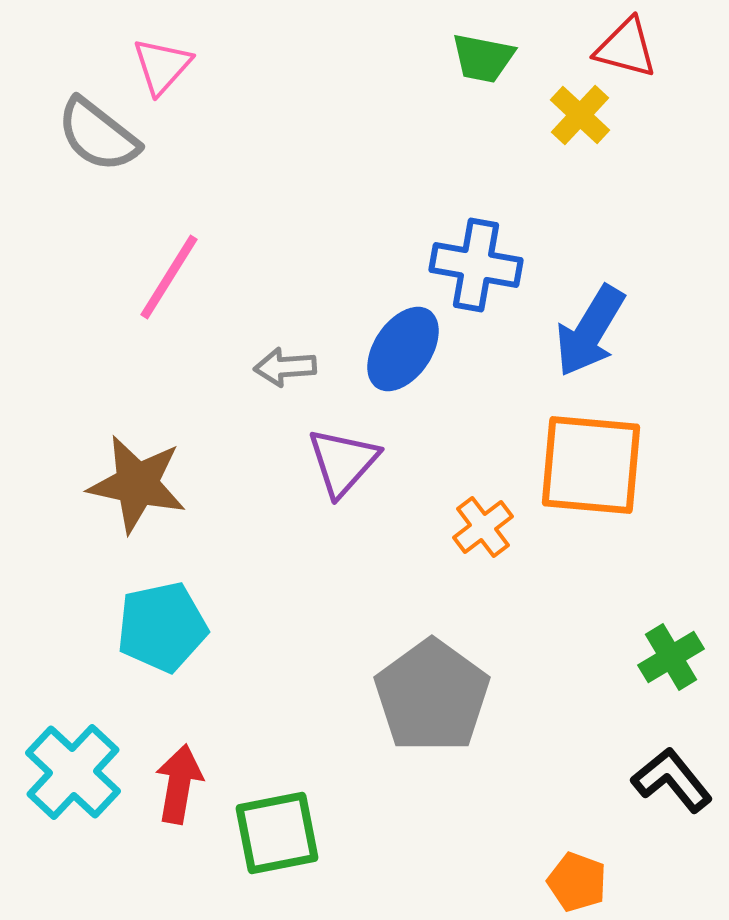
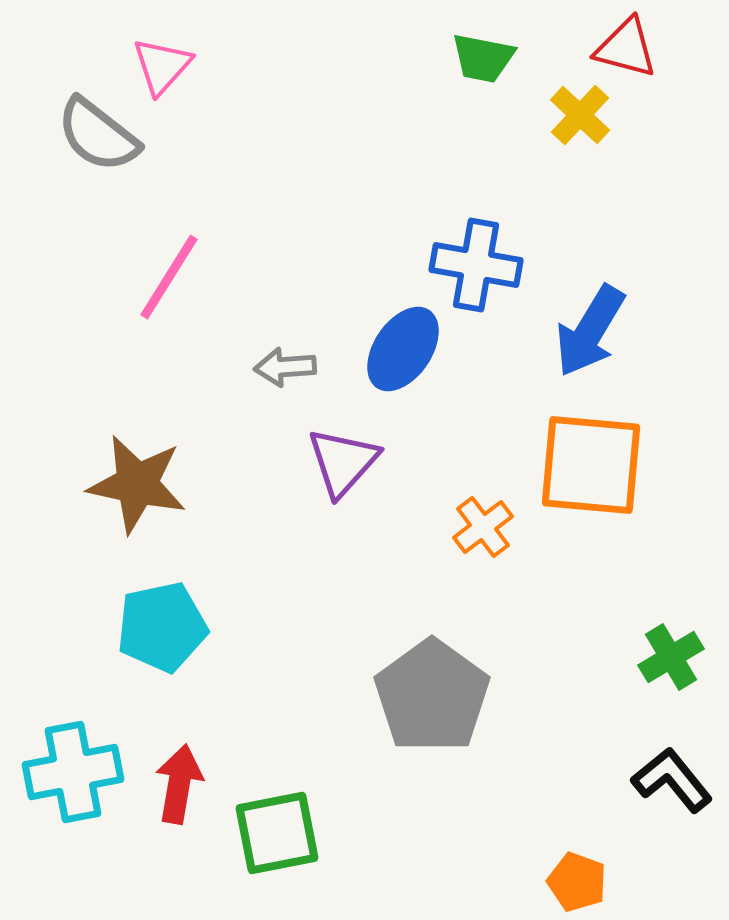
cyan cross: rotated 36 degrees clockwise
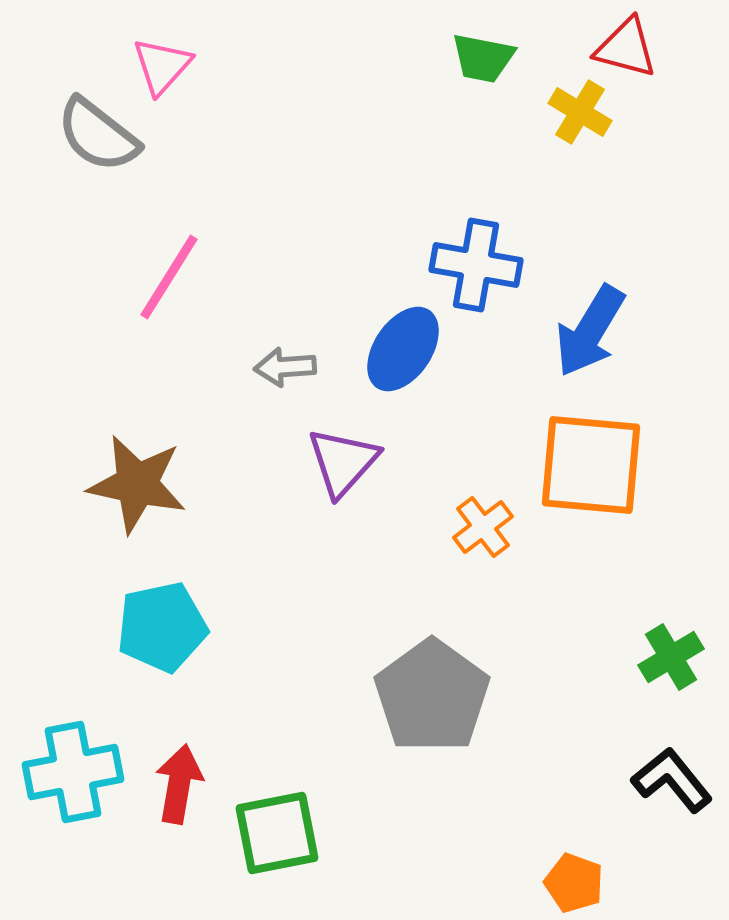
yellow cross: moved 3 px up; rotated 12 degrees counterclockwise
orange pentagon: moved 3 px left, 1 px down
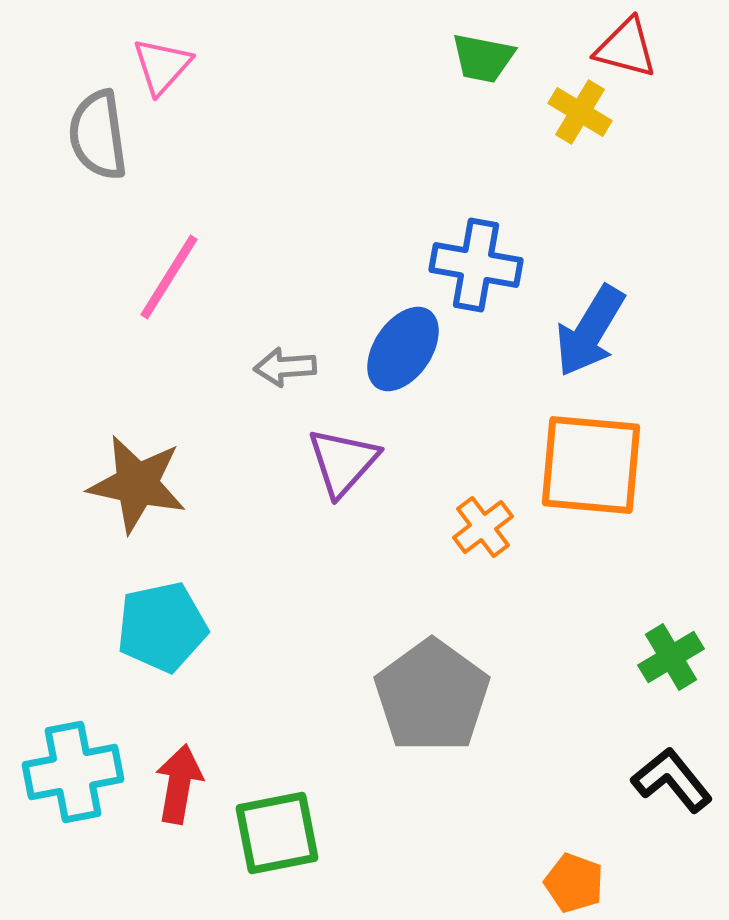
gray semicircle: rotated 44 degrees clockwise
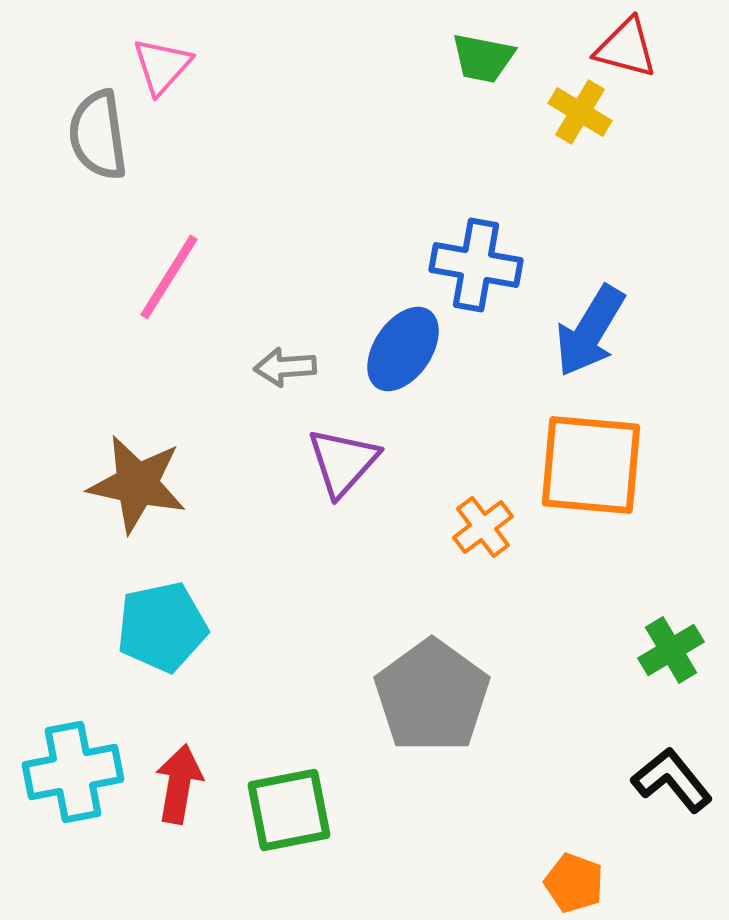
green cross: moved 7 px up
green square: moved 12 px right, 23 px up
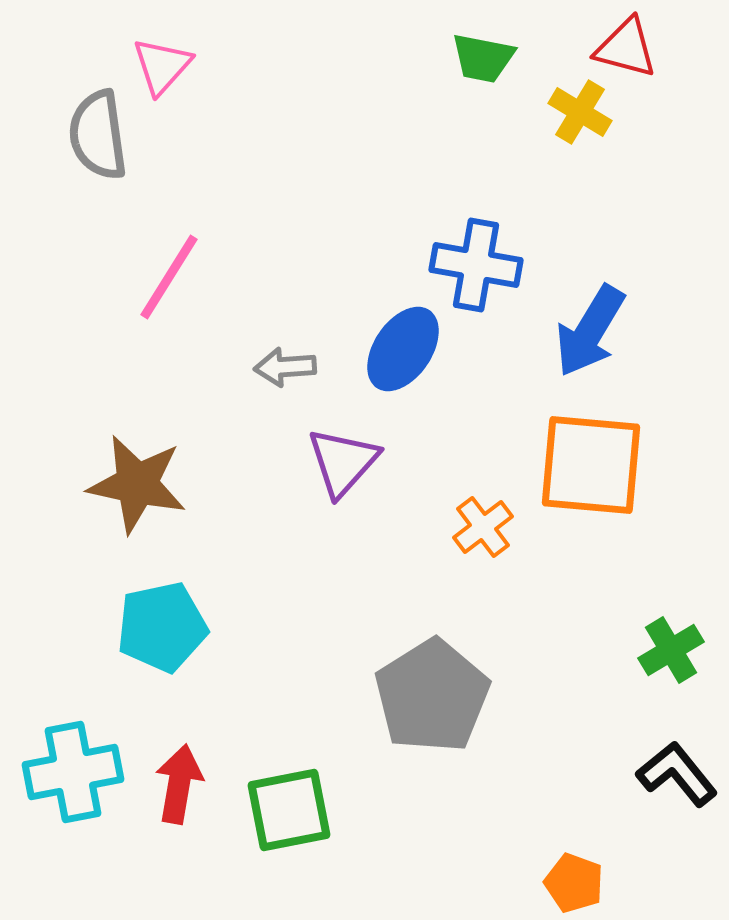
gray pentagon: rotated 4 degrees clockwise
black L-shape: moved 5 px right, 6 px up
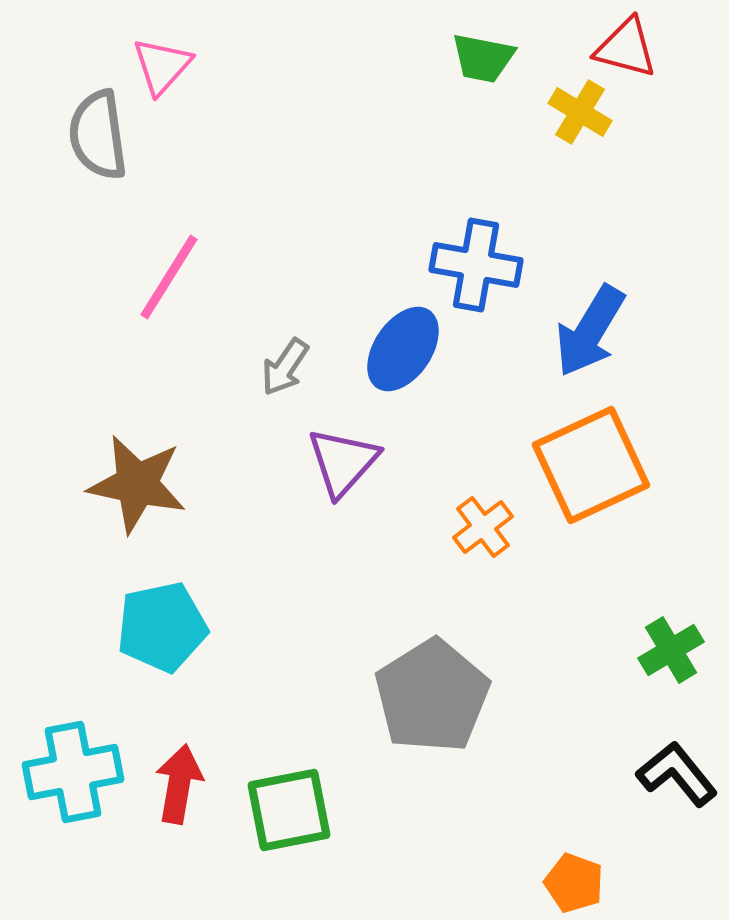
gray arrow: rotated 52 degrees counterclockwise
orange square: rotated 30 degrees counterclockwise
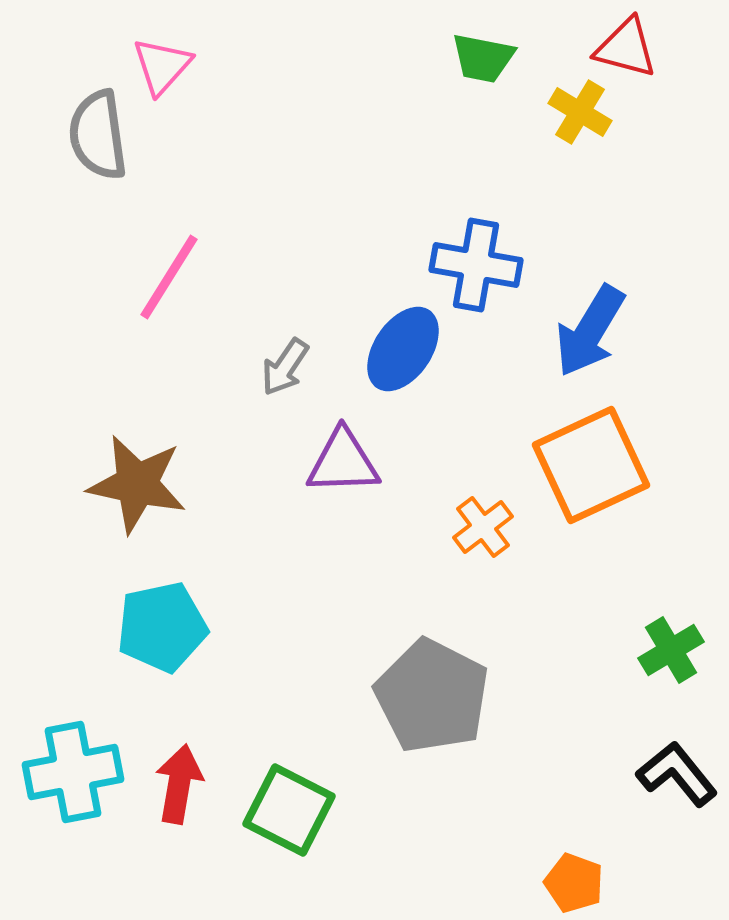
purple triangle: rotated 46 degrees clockwise
gray pentagon: rotated 13 degrees counterclockwise
green square: rotated 38 degrees clockwise
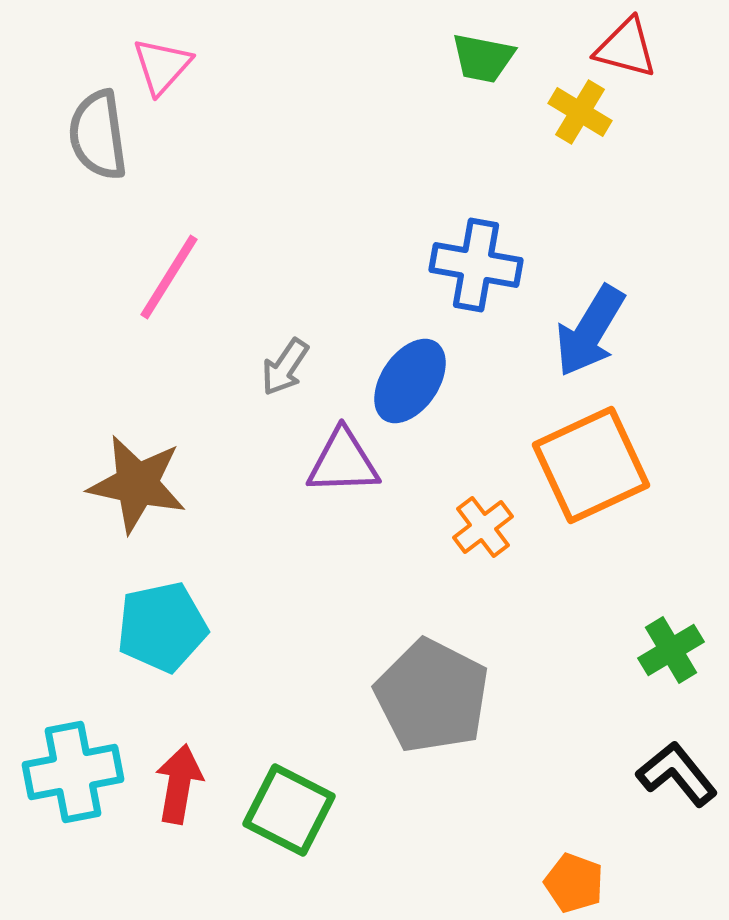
blue ellipse: moved 7 px right, 32 px down
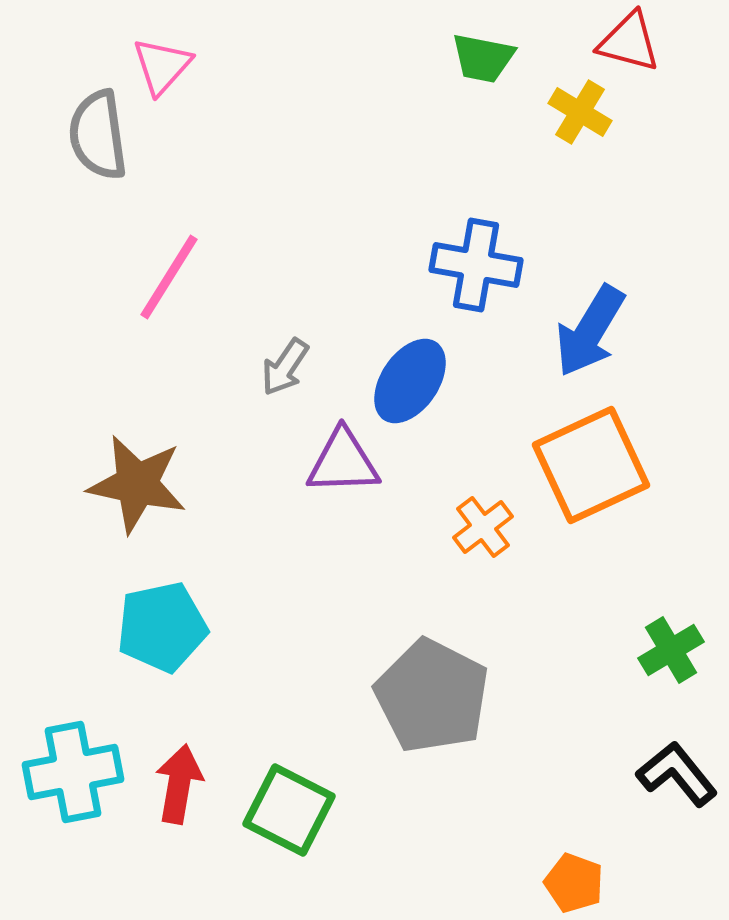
red triangle: moved 3 px right, 6 px up
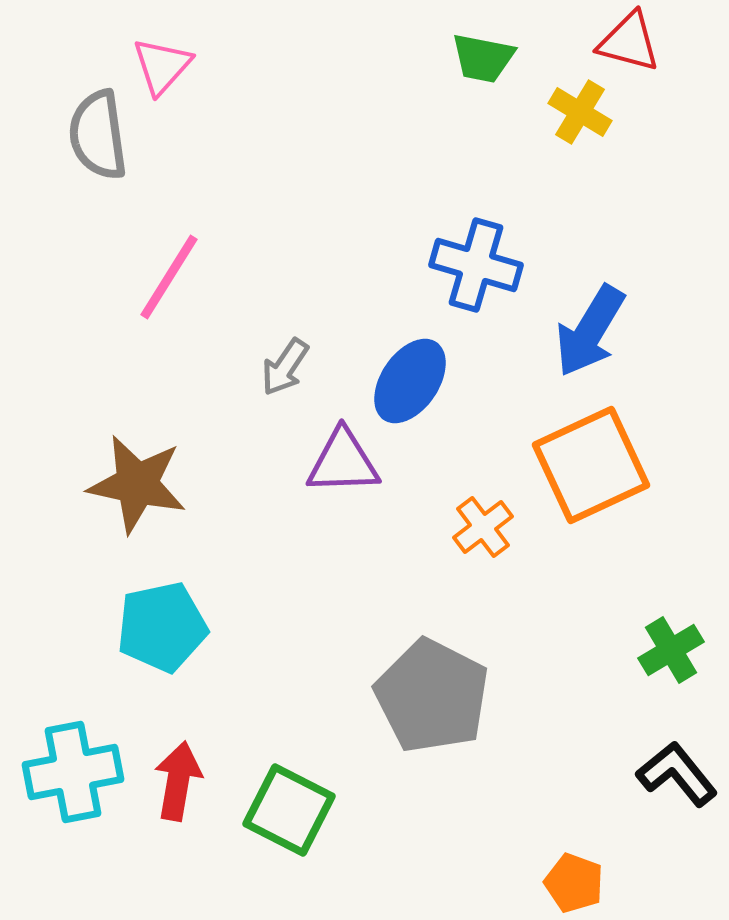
blue cross: rotated 6 degrees clockwise
red arrow: moved 1 px left, 3 px up
